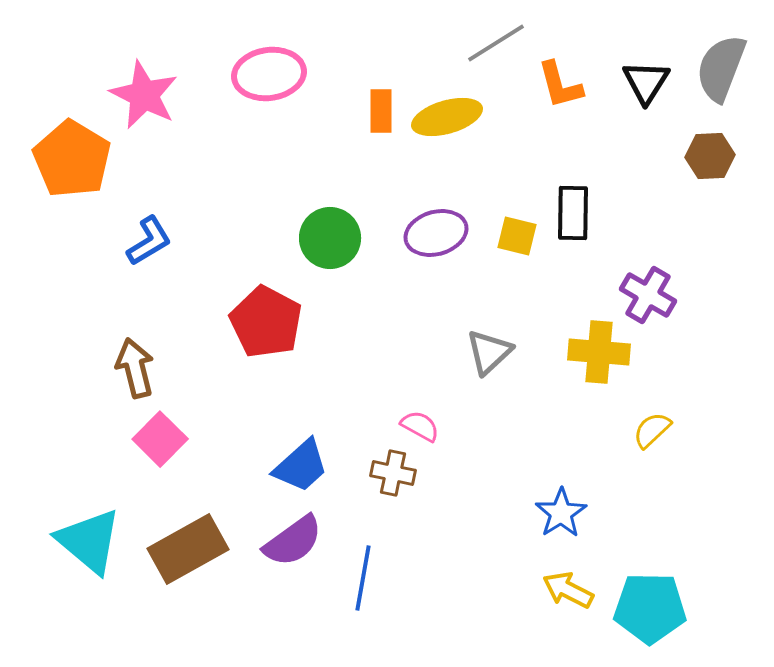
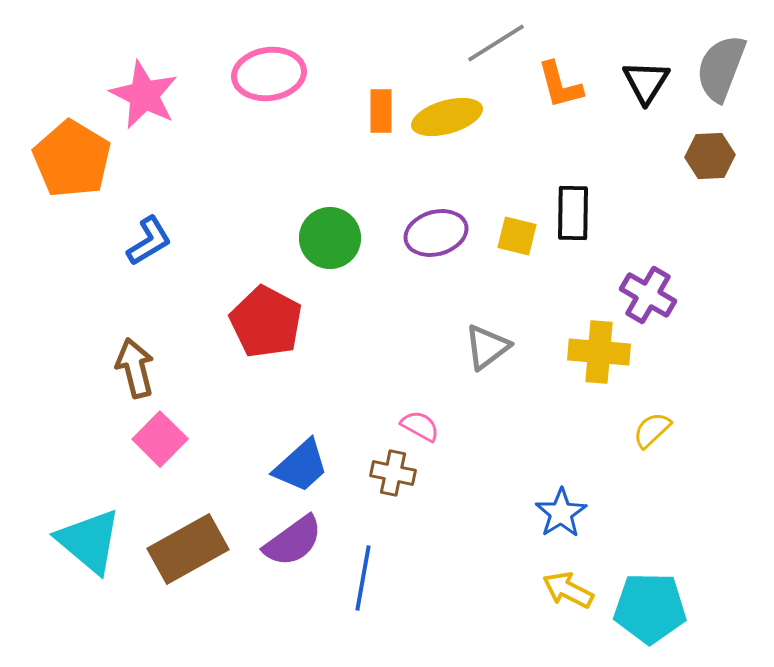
gray triangle: moved 2 px left, 5 px up; rotated 6 degrees clockwise
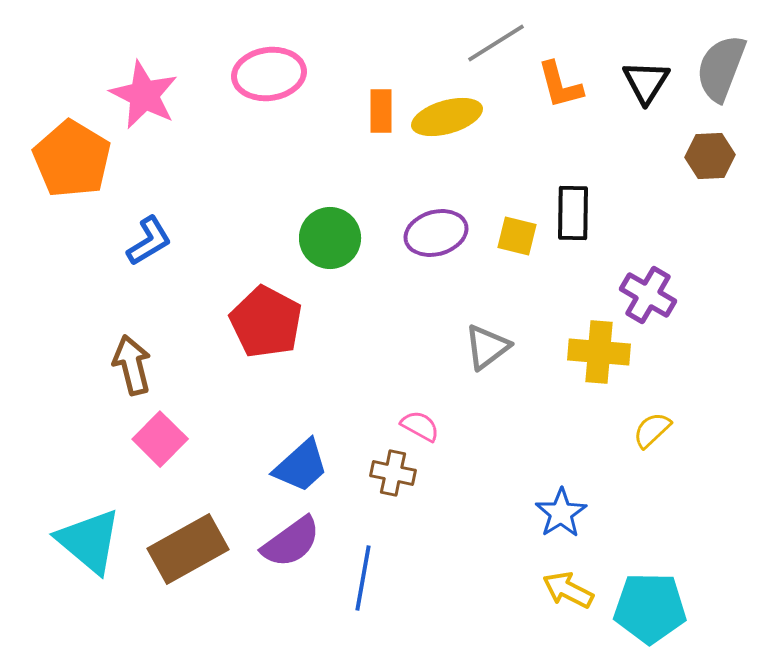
brown arrow: moved 3 px left, 3 px up
purple semicircle: moved 2 px left, 1 px down
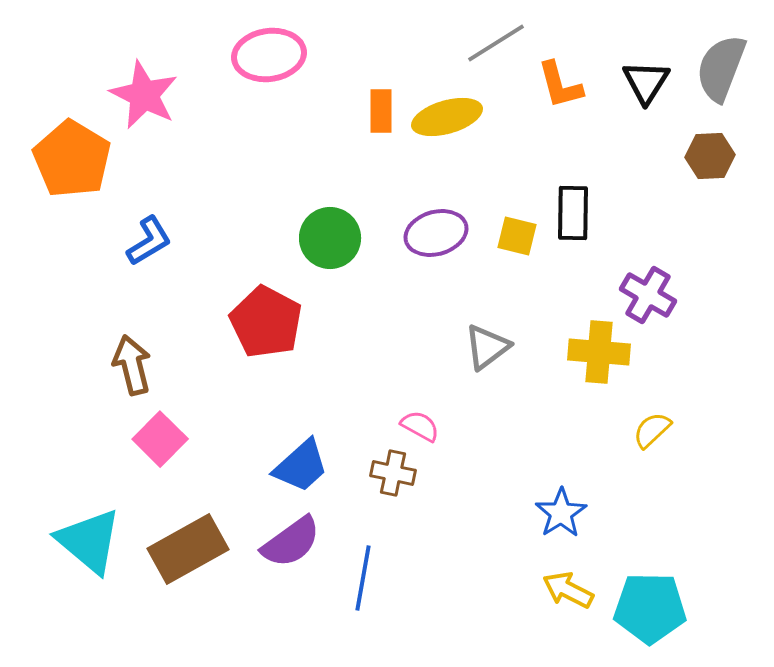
pink ellipse: moved 19 px up
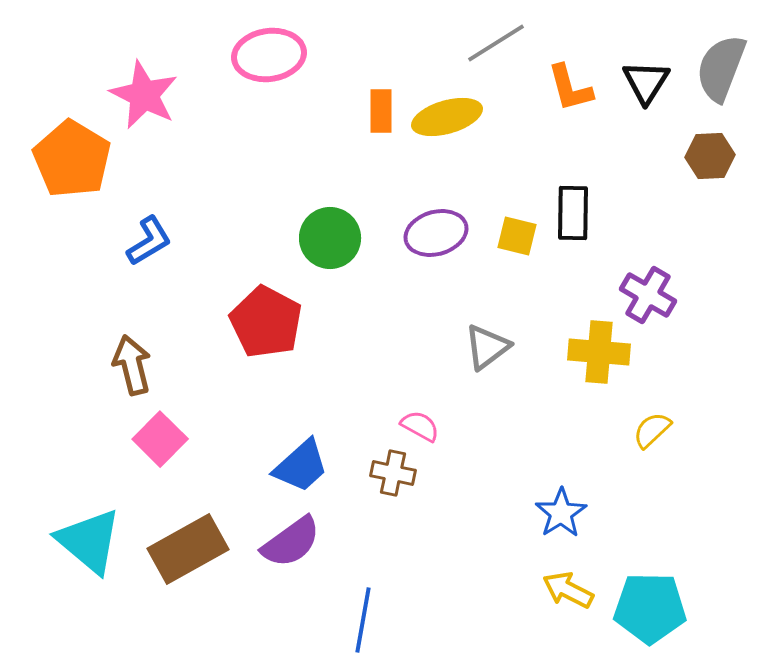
orange L-shape: moved 10 px right, 3 px down
blue line: moved 42 px down
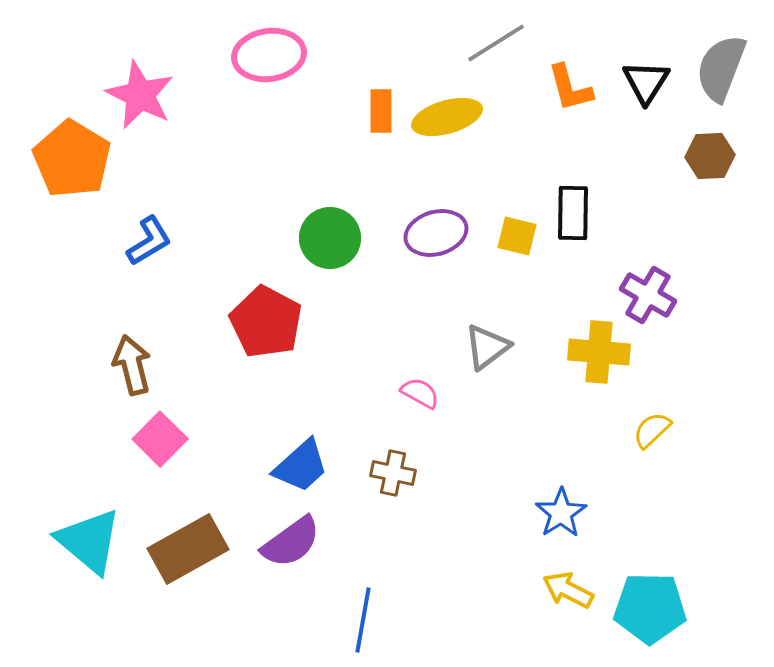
pink star: moved 4 px left
pink semicircle: moved 33 px up
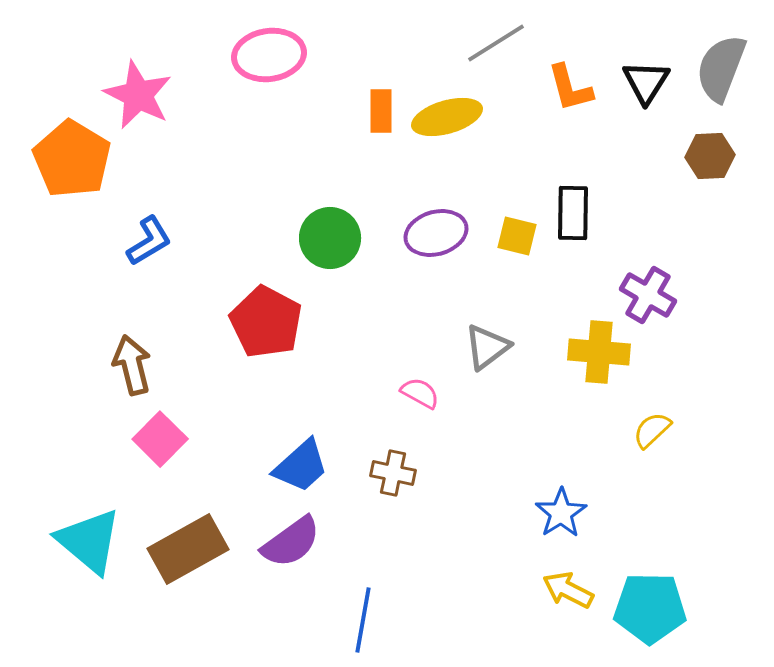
pink star: moved 2 px left
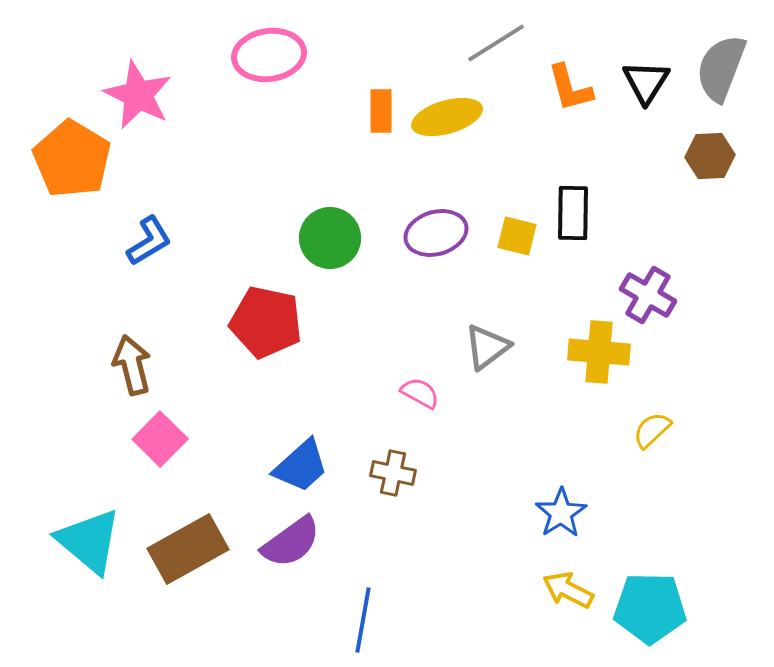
red pentagon: rotated 16 degrees counterclockwise
